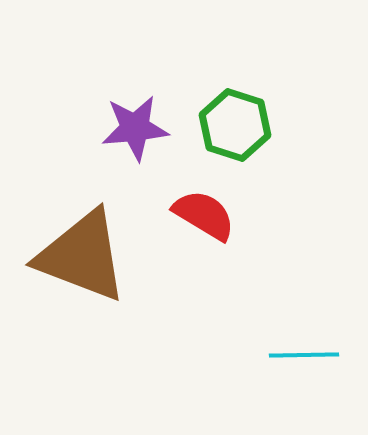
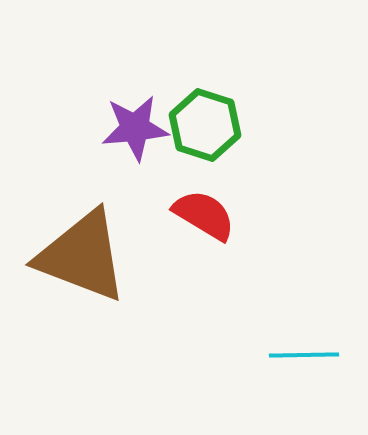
green hexagon: moved 30 px left
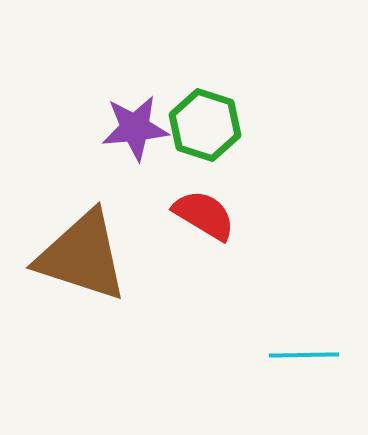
brown triangle: rotated 3 degrees counterclockwise
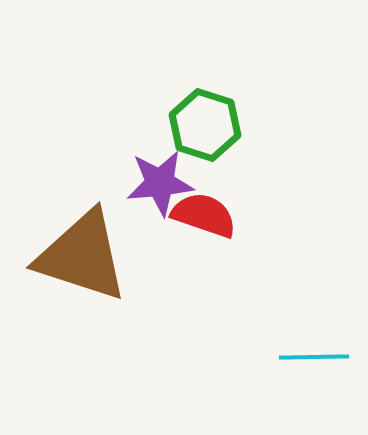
purple star: moved 25 px right, 55 px down
red semicircle: rotated 12 degrees counterclockwise
cyan line: moved 10 px right, 2 px down
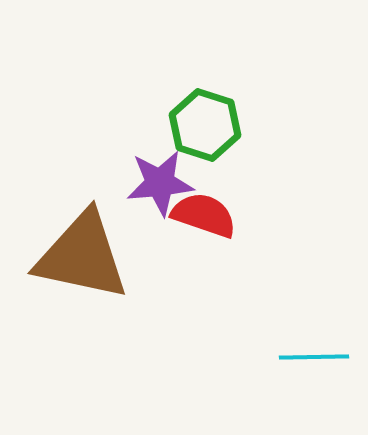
brown triangle: rotated 6 degrees counterclockwise
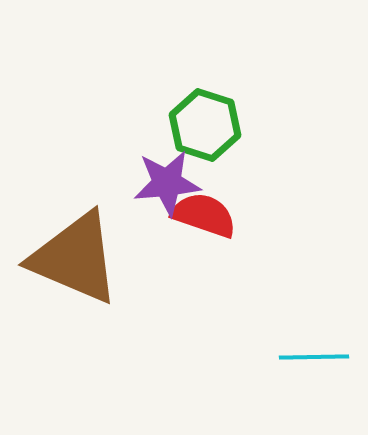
purple star: moved 7 px right
brown triangle: moved 7 px left, 2 px down; rotated 11 degrees clockwise
